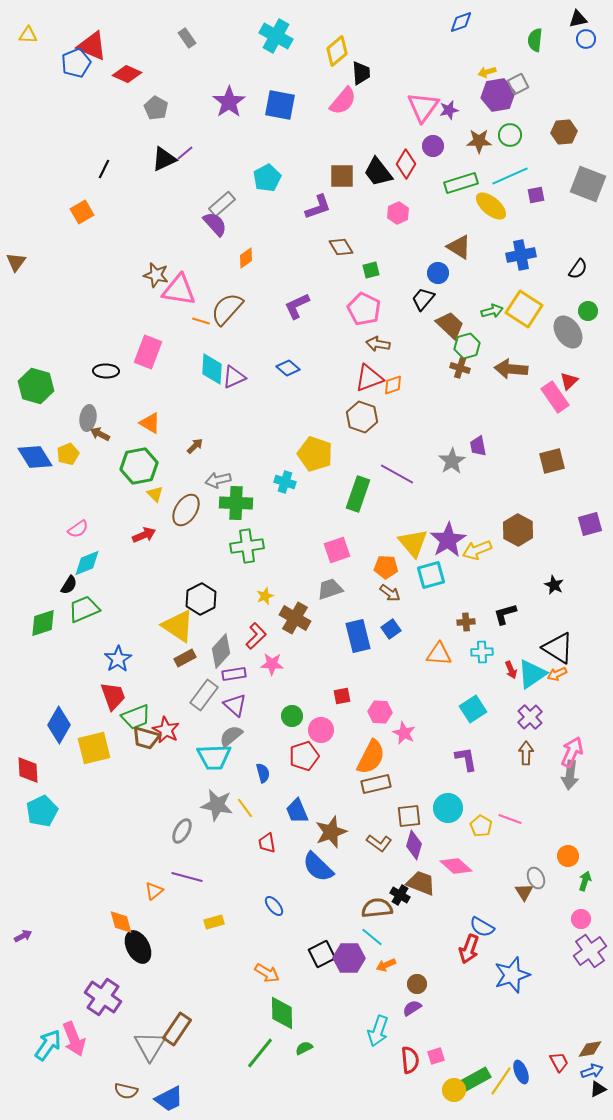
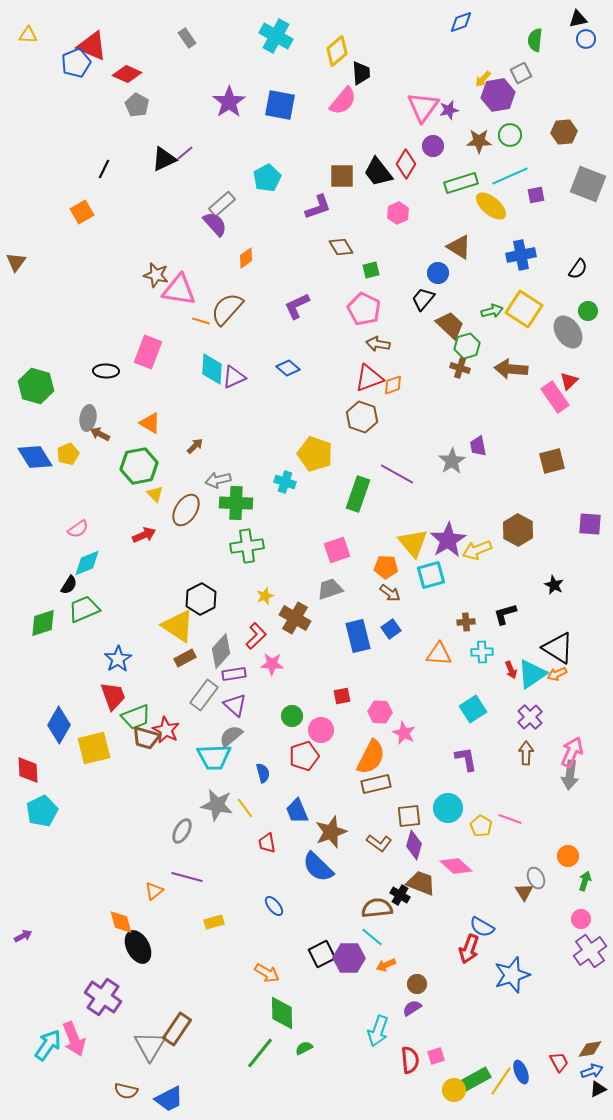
yellow arrow at (487, 72): moved 4 px left, 7 px down; rotated 30 degrees counterclockwise
gray square at (518, 84): moved 3 px right, 11 px up
gray pentagon at (156, 108): moved 19 px left, 3 px up
purple square at (590, 524): rotated 20 degrees clockwise
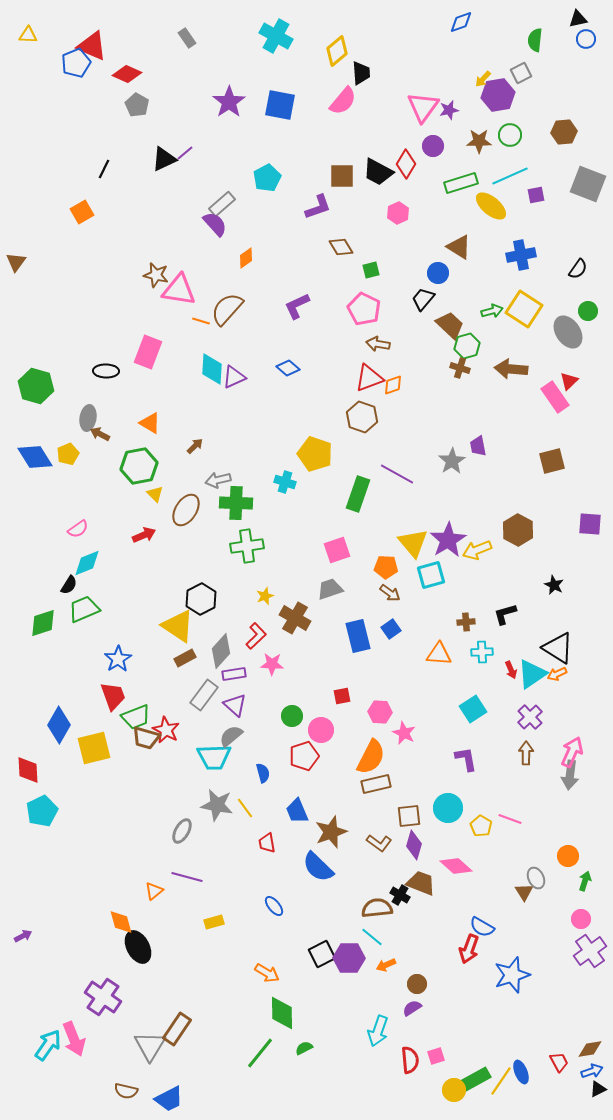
black trapezoid at (378, 172): rotated 24 degrees counterclockwise
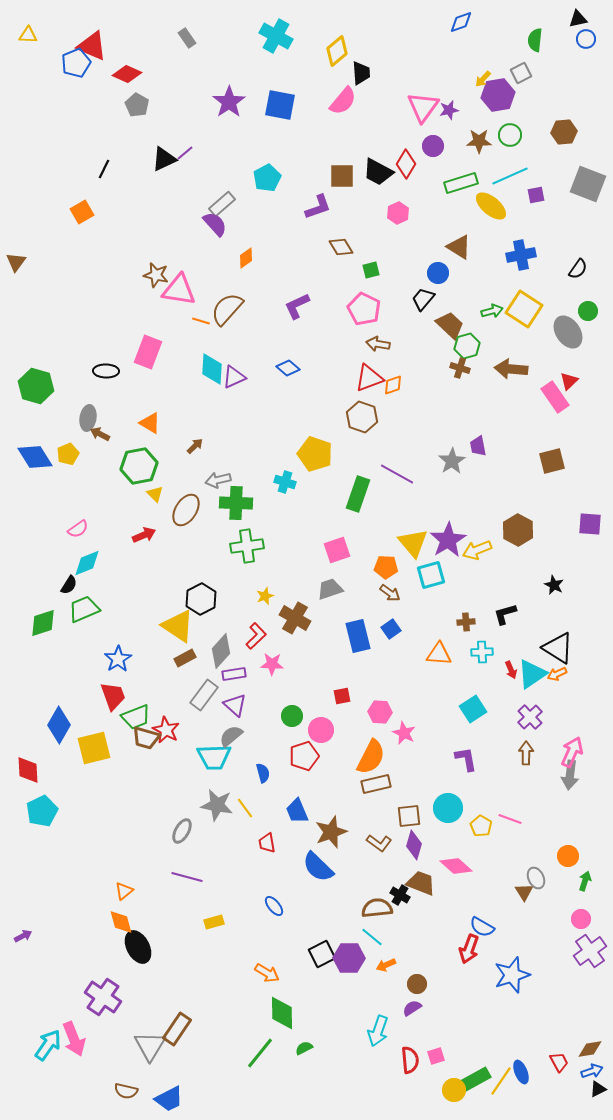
orange triangle at (154, 891): moved 30 px left
